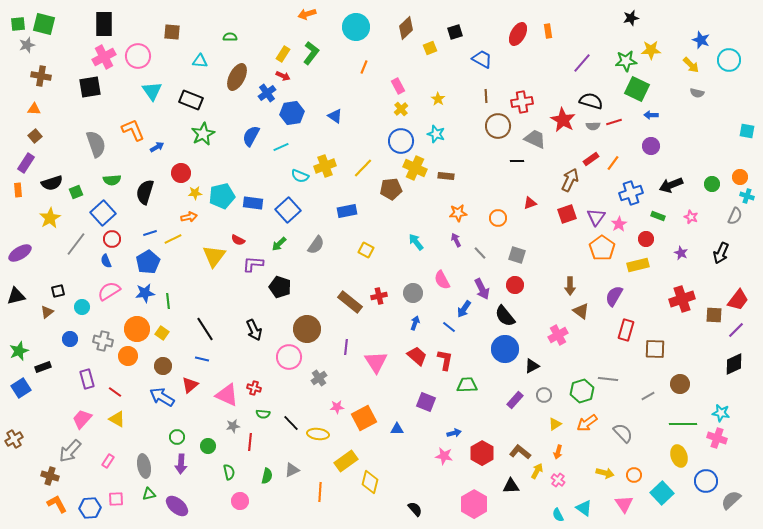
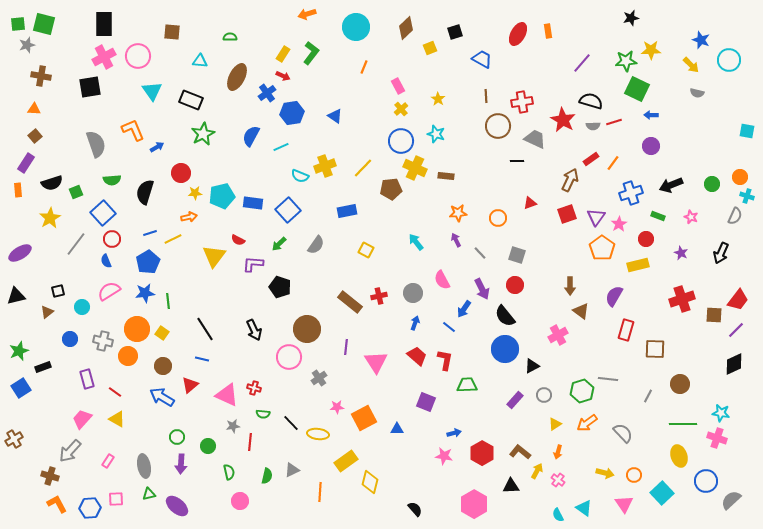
gray line at (648, 396): rotated 32 degrees counterclockwise
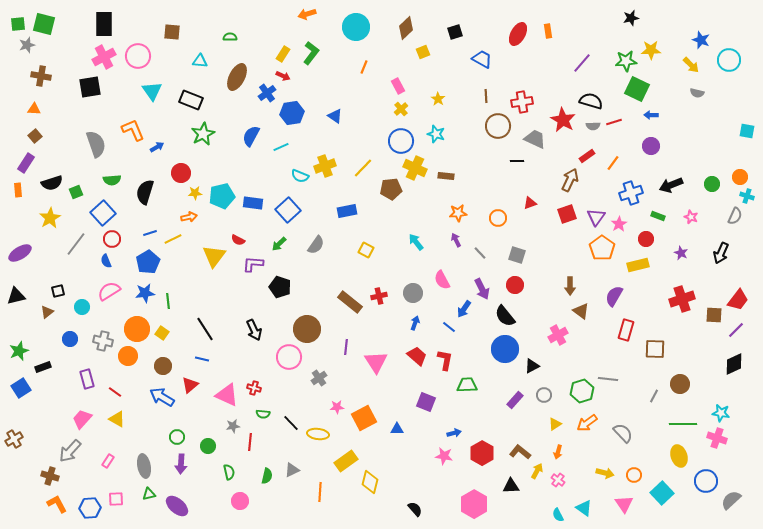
yellow square at (430, 48): moved 7 px left, 4 px down
red rectangle at (591, 159): moved 4 px left, 3 px up
gray line at (648, 396): moved 6 px right
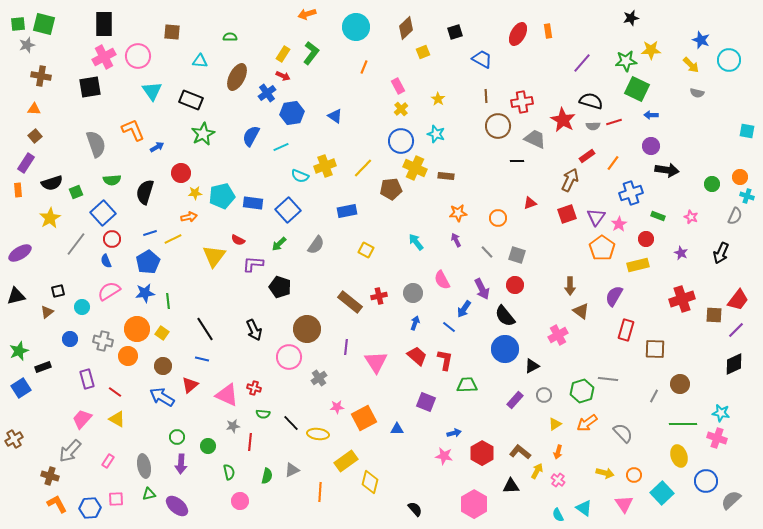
black arrow at (671, 185): moved 4 px left, 15 px up; rotated 150 degrees counterclockwise
gray line at (480, 253): moved 7 px right, 1 px up
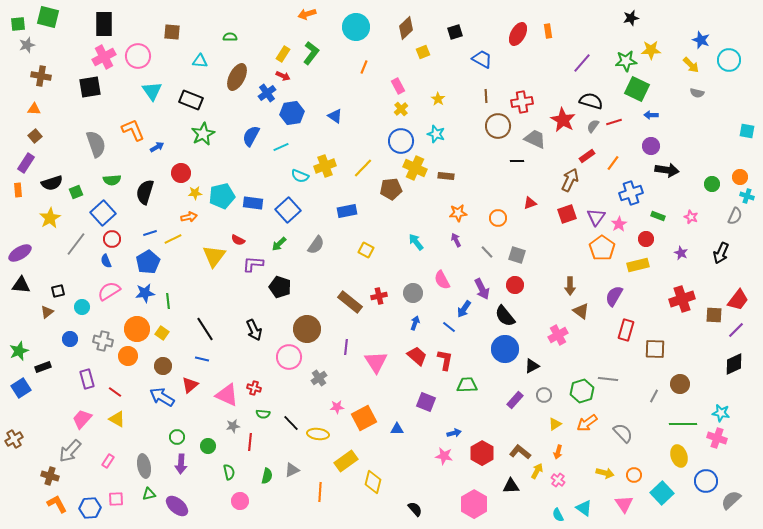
green square at (44, 24): moved 4 px right, 7 px up
gray semicircle at (593, 126): rotated 128 degrees clockwise
black triangle at (16, 296): moved 5 px right, 11 px up; rotated 18 degrees clockwise
yellow diamond at (370, 482): moved 3 px right
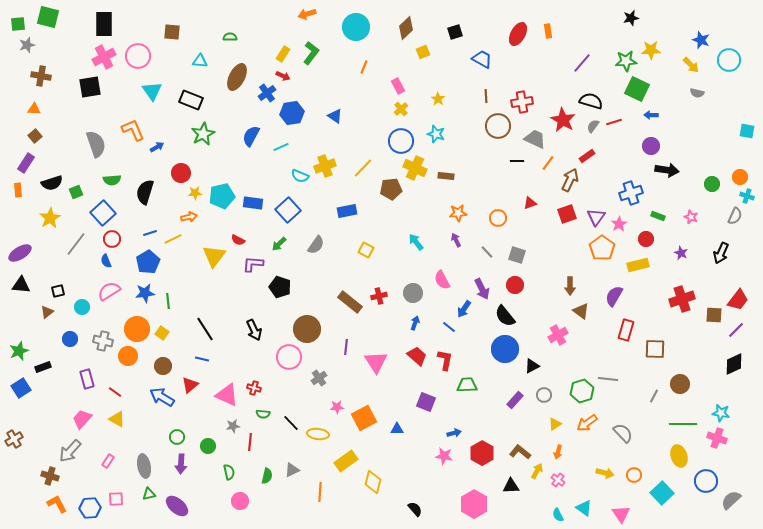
orange line at (613, 163): moved 65 px left
pink triangle at (624, 504): moved 3 px left, 10 px down
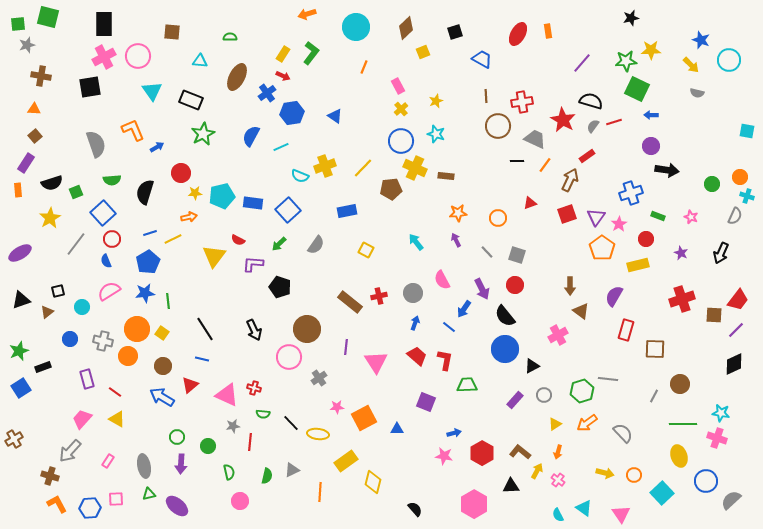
yellow star at (438, 99): moved 2 px left, 2 px down; rotated 16 degrees clockwise
orange line at (548, 163): moved 3 px left, 2 px down
black triangle at (21, 285): moved 15 px down; rotated 24 degrees counterclockwise
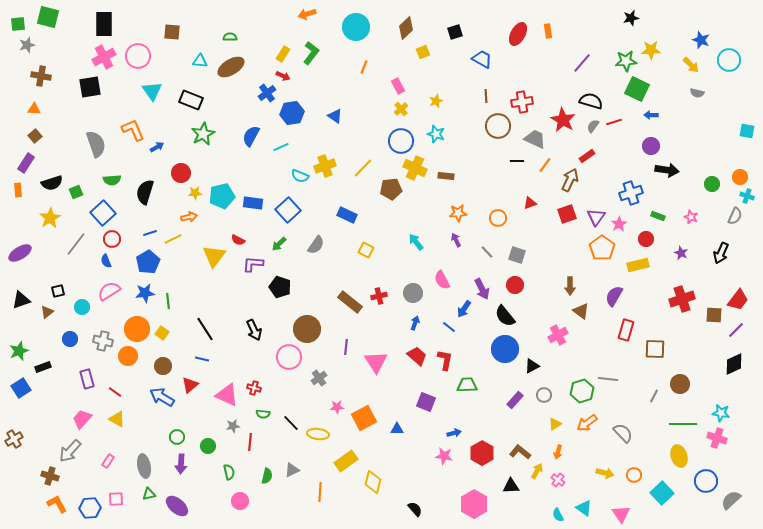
brown ellipse at (237, 77): moved 6 px left, 10 px up; rotated 32 degrees clockwise
blue rectangle at (347, 211): moved 4 px down; rotated 36 degrees clockwise
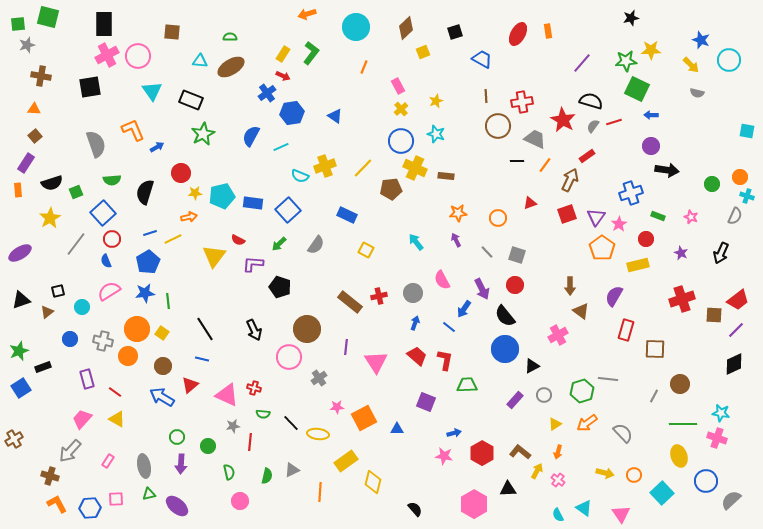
pink cross at (104, 57): moved 3 px right, 2 px up
red trapezoid at (738, 300): rotated 15 degrees clockwise
black triangle at (511, 486): moved 3 px left, 3 px down
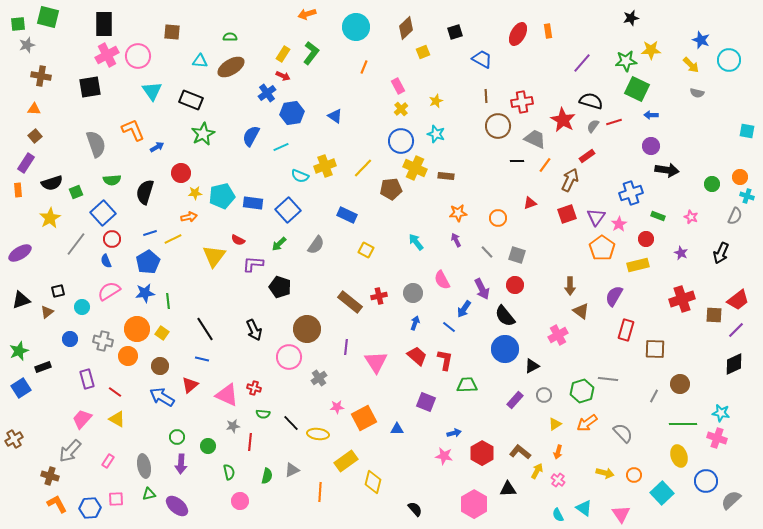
brown circle at (163, 366): moved 3 px left
